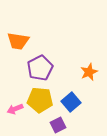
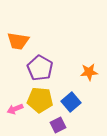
purple pentagon: rotated 15 degrees counterclockwise
orange star: rotated 18 degrees clockwise
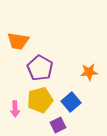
yellow pentagon: rotated 20 degrees counterclockwise
pink arrow: rotated 70 degrees counterclockwise
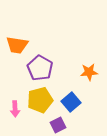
orange trapezoid: moved 1 px left, 4 px down
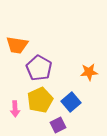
purple pentagon: moved 1 px left
yellow pentagon: rotated 10 degrees counterclockwise
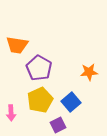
pink arrow: moved 4 px left, 4 px down
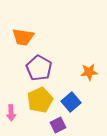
orange trapezoid: moved 6 px right, 8 px up
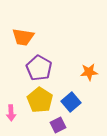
yellow pentagon: rotated 15 degrees counterclockwise
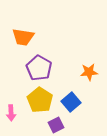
purple square: moved 2 px left
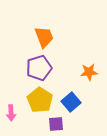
orange trapezoid: moved 21 px right; rotated 120 degrees counterclockwise
purple pentagon: rotated 25 degrees clockwise
purple square: moved 1 px up; rotated 21 degrees clockwise
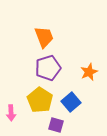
purple pentagon: moved 9 px right
orange star: rotated 18 degrees counterclockwise
purple square: moved 1 px down; rotated 21 degrees clockwise
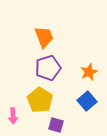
blue square: moved 16 px right, 1 px up
pink arrow: moved 2 px right, 3 px down
